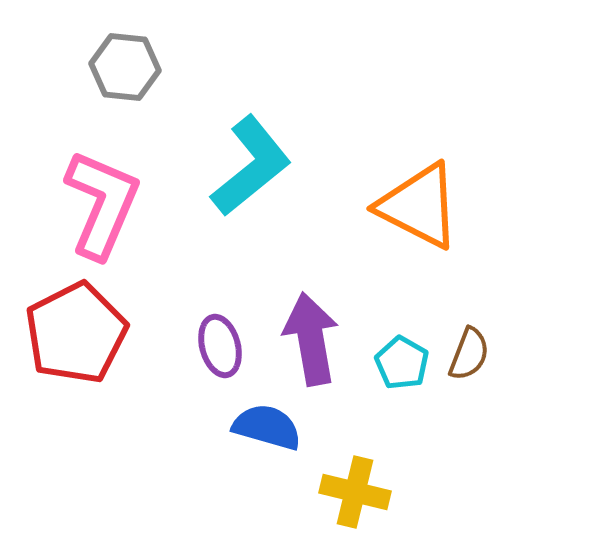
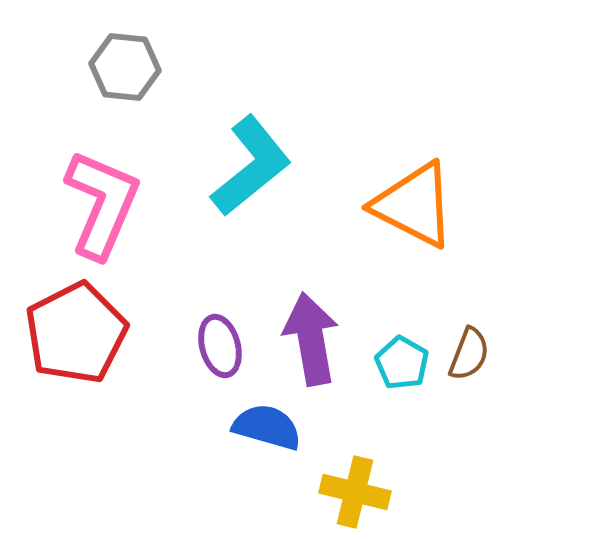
orange triangle: moved 5 px left, 1 px up
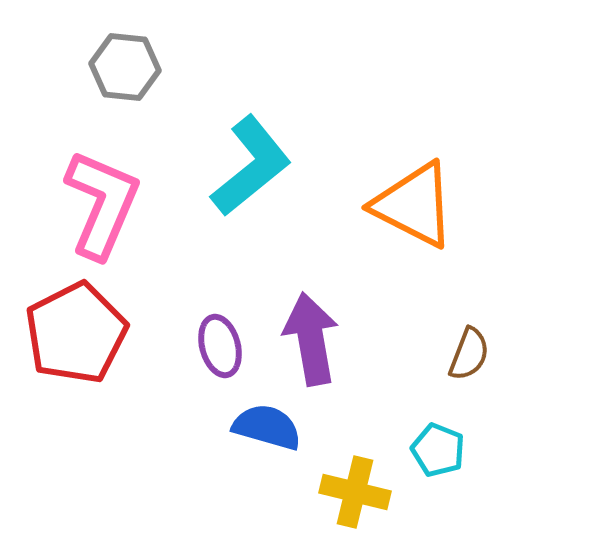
cyan pentagon: moved 36 px right, 87 px down; rotated 8 degrees counterclockwise
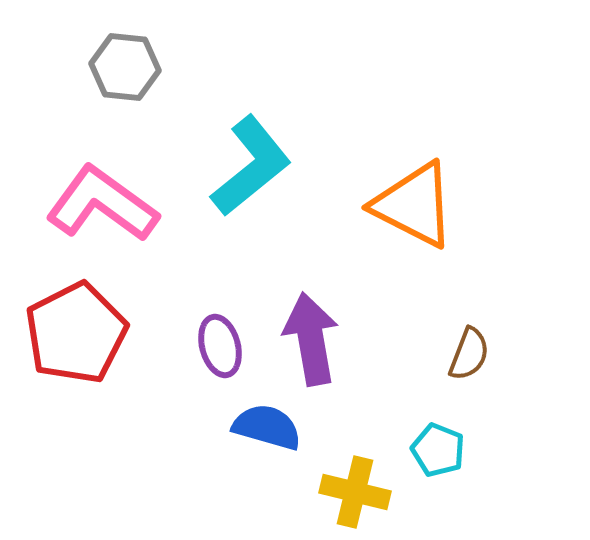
pink L-shape: rotated 77 degrees counterclockwise
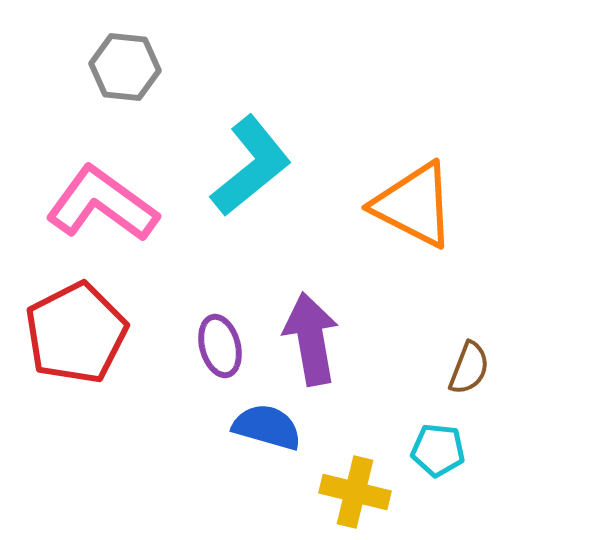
brown semicircle: moved 14 px down
cyan pentagon: rotated 16 degrees counterclockwise
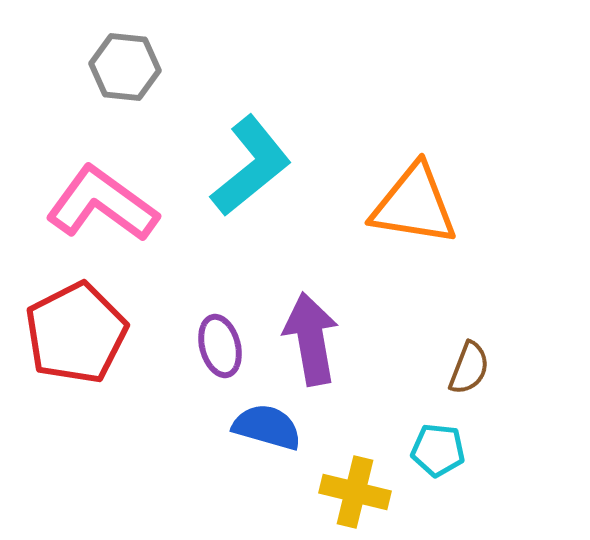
orange triangle: rotated 18 degrees counterclockwise
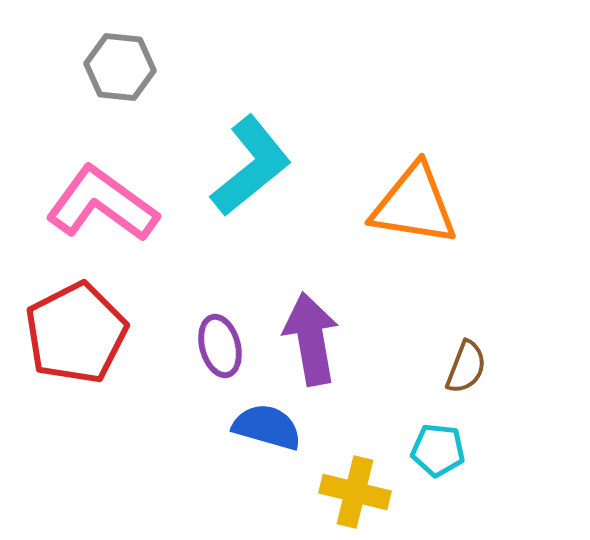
gray hexagon: moved 5 px left
brown semicircle: moved 3 px left, 1 px up
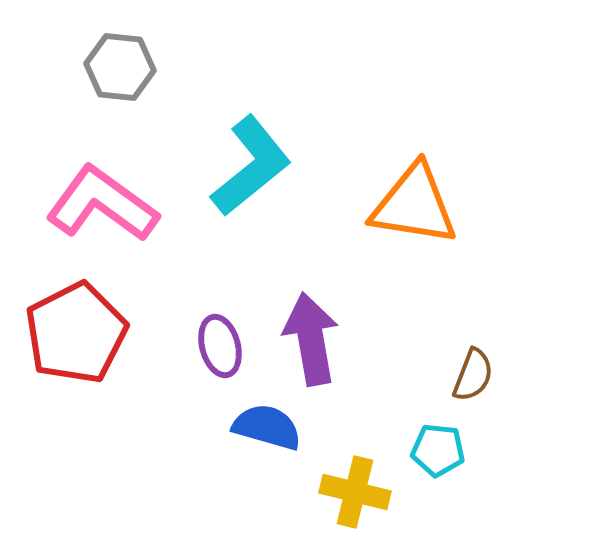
brown semicircle: moved 7 px right, 8 px down
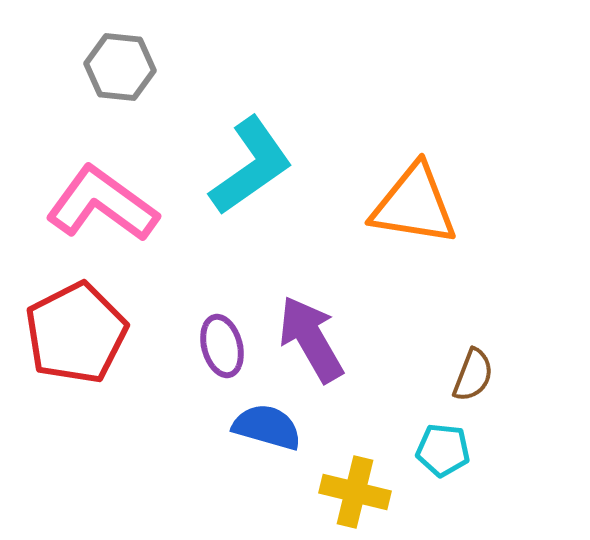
cyan L-shape: rotated 4 degrees clockwise
purple arrow: rotated 20 degrees counterclockwise
purple ellipse: moved 2 px right
cyan pentagon: moved 5 px right
